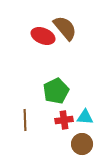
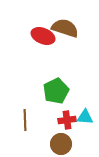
brown semicircle: rotated 32 degrees counterclockwise
red cross: moved 3 px right
brown circle: moved 21 px left
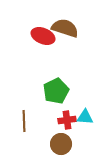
brown line: moved 1 px left, 1 px down
